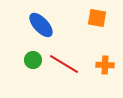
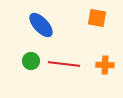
green circle: moved 2 px left, 1 px down
red line: rotated 24 degrees counterclockwise
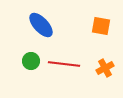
orange square: moved 4 px right, 8 px down
orange cross: moved 3 px down; rotated 30 degrees counterclockwise
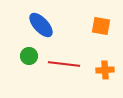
green circle: moved 2 px left, 5 px up
orange cross: moved 2 px down; rotated 24 degrees clockwise
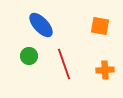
orange square: moved 1 px left
red line: rotated 64 degrees clockwise
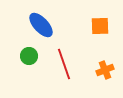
orange square: rotated 12 degrees counterclockwise
orange cross: rotated 18 degrees counterclockwise
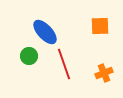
blue ellipse: moved 4 px right, 7 px down
orange cross: moved 1 px left, 3 px down
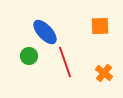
red line: moved 1 px right, 2 px up
orange cross: rotated 30 degrees counterclockwise
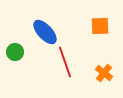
green circle: moved 14 px left, 4 px up
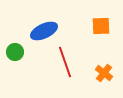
orange square: moved 1 px right
blue ellipse: moved 1 px left, 1 px up; rotated 72 degrees counterclockwise
